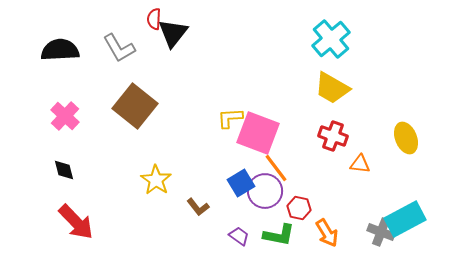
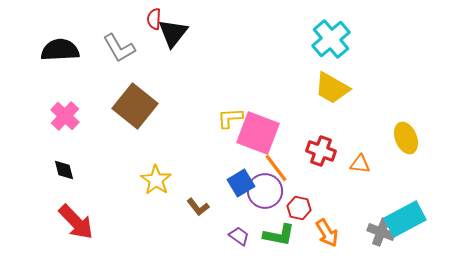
red cross: moved 12 px left, 15 px down
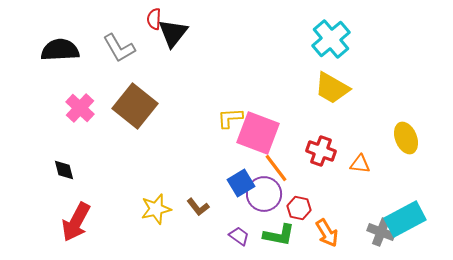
pink cross: moved 15 px right, 8 px up
yellow star: moved 29 px down; rotated 24 degrees clockwise
purple circle: moved 1 px left, 3 px down
red arrow: rotated 72 degrees clockwise
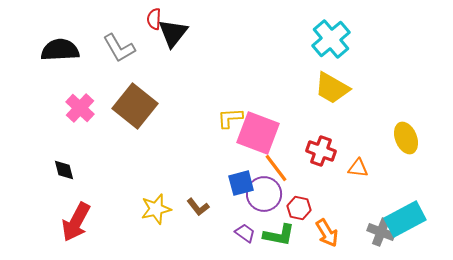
orange triangle: moved 2 px left, 4 px down
blue square: rotated 16 degrees clockwise
purple trapezoid: moved 6 px right, 3 px up
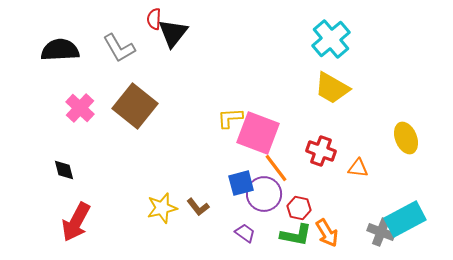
yellow star: moved 6 px right, 1 px up
green L-shape: moved 17 px right
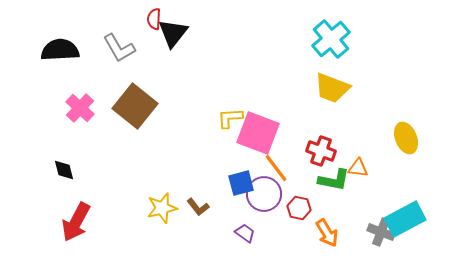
yellow trapezoid: rotated 9 degrees counterclockwise
green L-shape: moved 38 px right, 55 px up
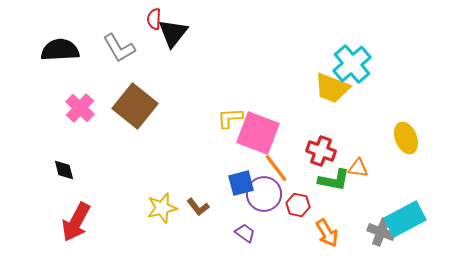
cyan cross: moved 21 px right, 25 px down
red hexagon: moved 1 px left, 3 px up
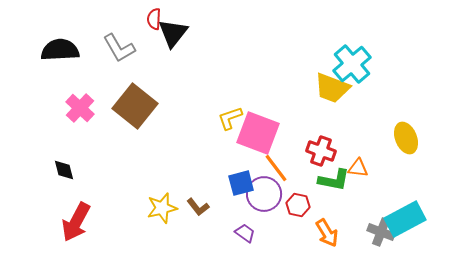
yellow L-shape: rotated 16 degrees counterclockwise
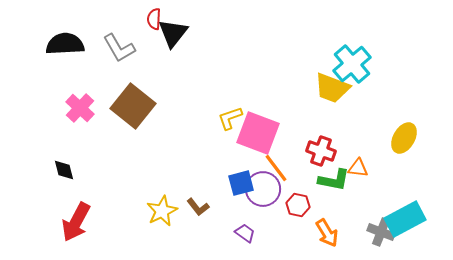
black semicircle: moved 5 px right, 6 px up
brown square: moved 2 px left
yellow ellipse: moved 2 px left; rotated 52 degrees clockwise
purple circle: moved 1 px left, 5 px up
yellow star: moved 3 px down; rotated 12 degrees counterclockwise
